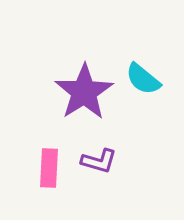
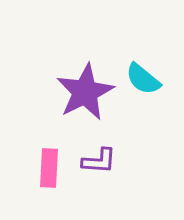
purple star: moved 1 px right; rotated 6 degrees clockwise
purple L-shape: rotated 12 degrees counterclockwise
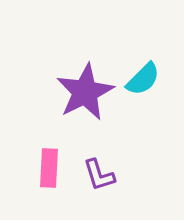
cyan semicircle: rotated 84 degrees counterclockwise
purple L-shape: moved 14 px down; rotated 69 degrees clockwise
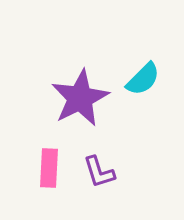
purple star: moved 5 px left, 6 px down
purple L-shape: moved 3 px up
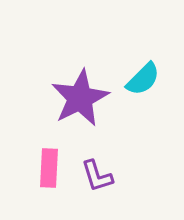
purple L-shape: moved 2 px left, 4 px down
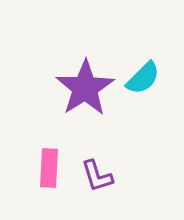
cyan semicircle: moved 1 px up
purple star: moved 5 px right, 10 px up; rotated 6 degrees counterclockwise
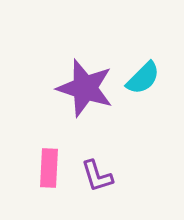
purple star: rotated 22 degrees counterclockwise
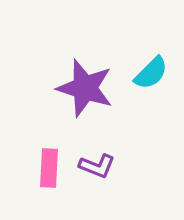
cyan semicircle: moved 8 px right, 5 px up
purple L-shape: moved 10 px up; rotated 51 degrees counterclockwise
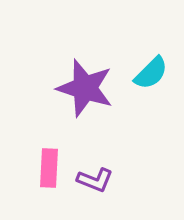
purple L-shape: moved 2 px left, 14 px down
